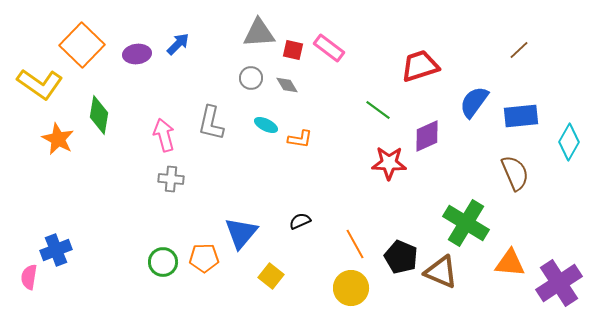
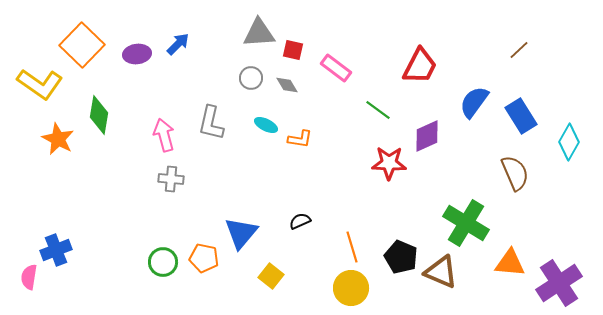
pink rectangle: moved 7 px right, 20 px down
red trapezoid: rotated 135 degrees clockwise
blue rectangle: rotated 64 degrees clockwise
orange line: moved 3 px left, 3 px down; rotated 12 degrees clockwise
orange pentagon: rotated 12 degrees clockwise
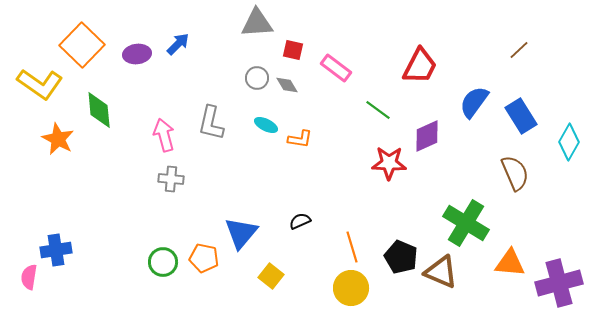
gray triangle: moved 2 px left, 10 px up
gray circle: moved 6 px right
green diamond: moved 5 px up; rotated 15 degrees counterclockwise
blue cross: rotated 12 degrees clockwise
purple cross: rotated 18 degrees clockwise
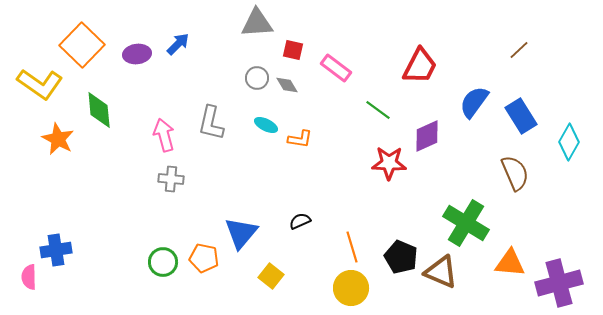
pink semicircle: rotated 10 degrees counterclockwise
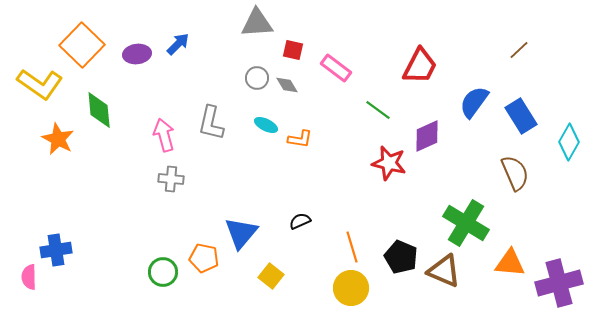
red star: rotated 12 degrees clockwise
green circle: moved 10 px down
brown triangle: moved 3 px right, 1 px up
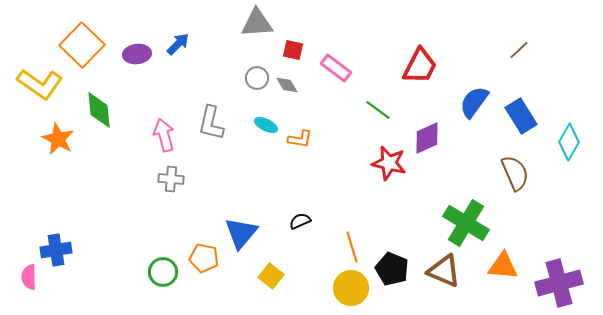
purple diamond: moved 2 px down
black pentagon: moved 9 px left, 12 px down
orange triangle: moved 7 px left, 3 px down
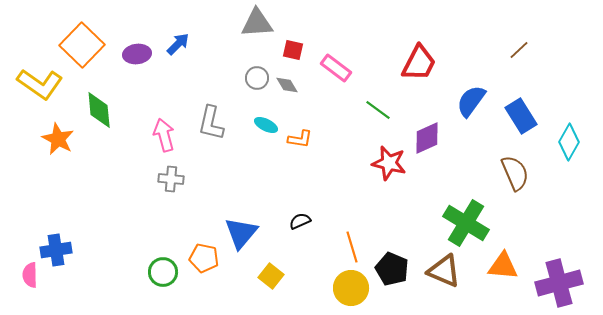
red trapezoid: moved 1 px left, 3 px up
blue semicircle: moved 3 px left, 1 px up
pink semicircle: moved 1 px right, 2 px up
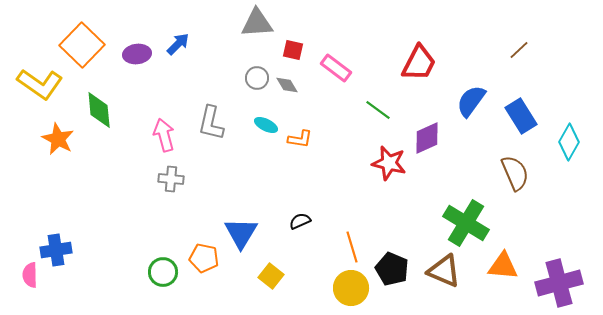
blue triangle: rotated 9 degrees counterclockwise
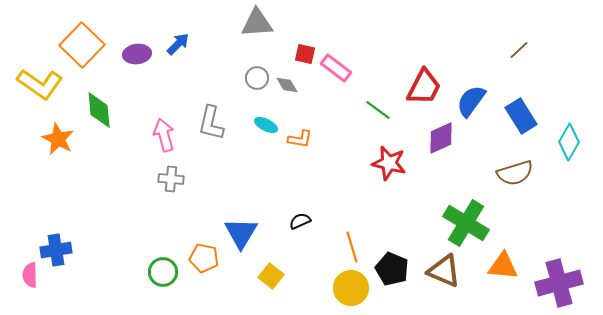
red square: moved 12 px right, 4 px down
red trapezoid: moved 5 px right, 24 px down
purple diamond: moved 14 px right
brown semicircle: rotated 96 degrees clockwise
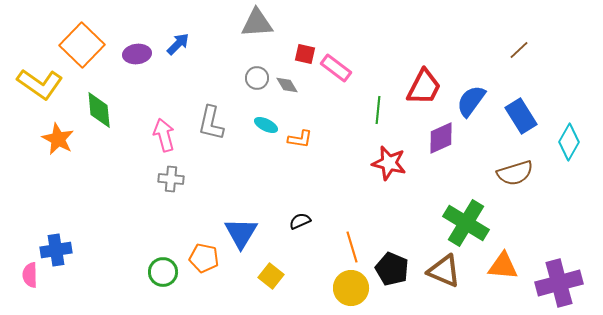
green line: rotated 60 degrees clockwise
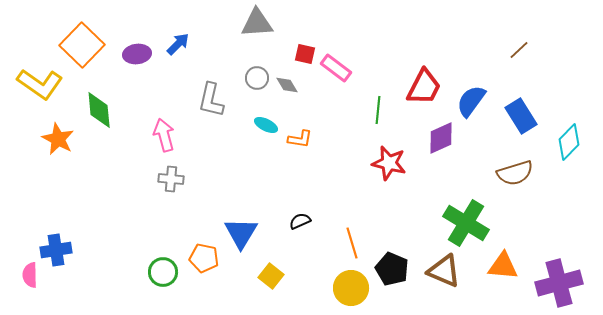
gray L-shape: moved 23 px up
cyan diamond: rotated 15 degrees clockwise
orange line: moved 4 px up
